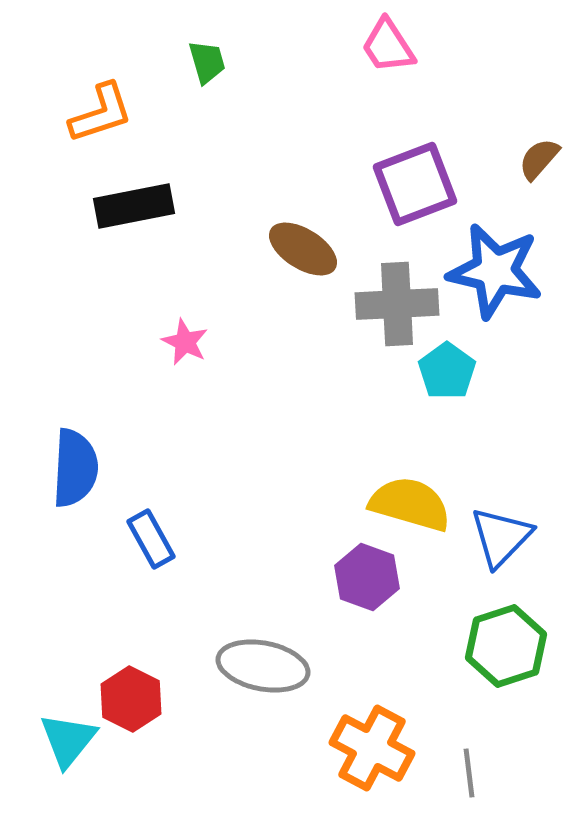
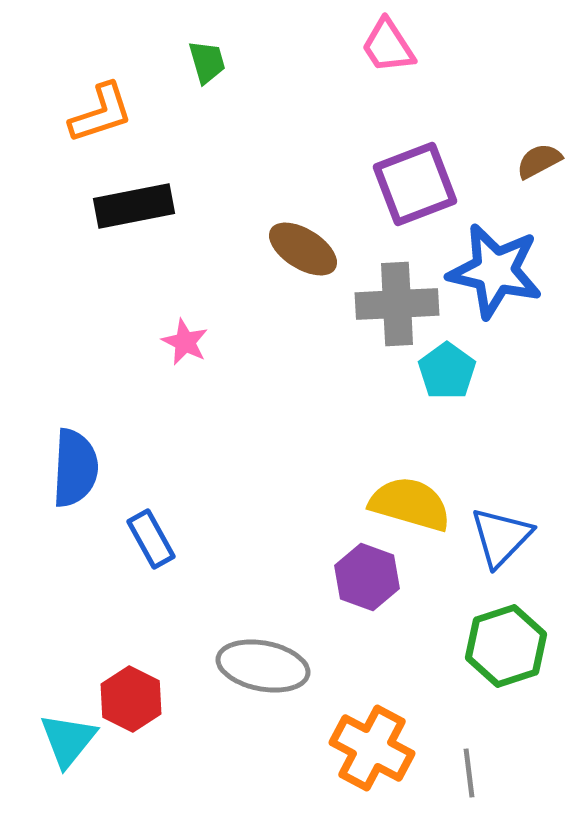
brown semicircle: moved 2 px down; rotated 21 degrees clockwise
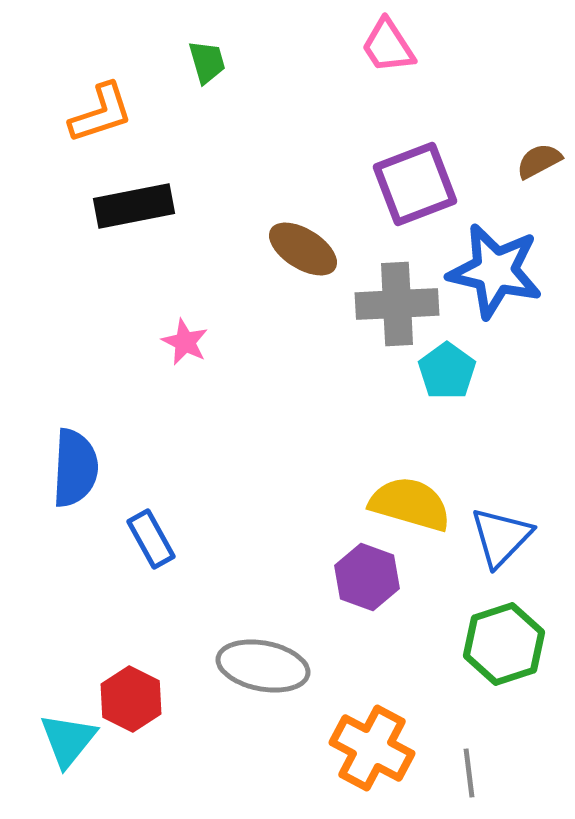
green hexagon: moved 2 px left, 2 px up
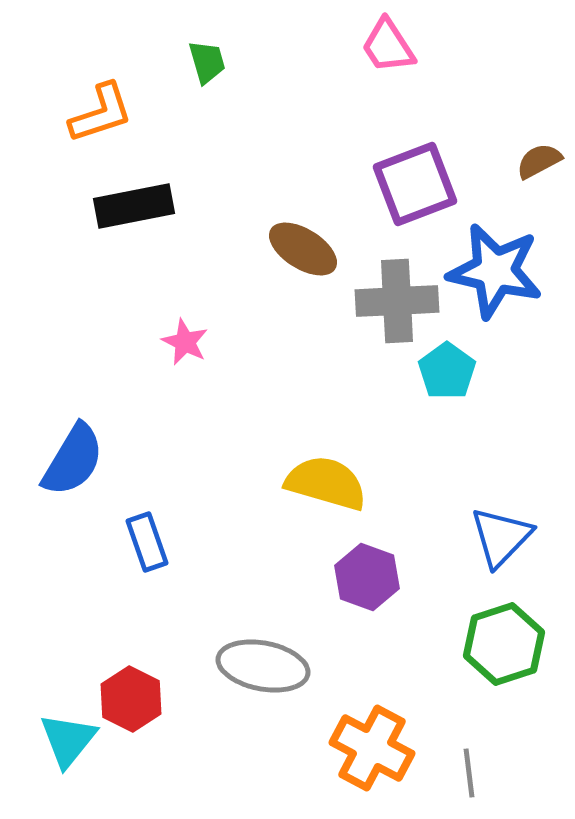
gray cross: moved 3 px up
blue semicircle: moved 2 px left, 8 px up; rotated 28 degrees clockwise
yellow semicircle: moved 84 px left, 21 px up
blue rectangle: moved 4 px left, 3 px down; rotated 10 degrees clockwise
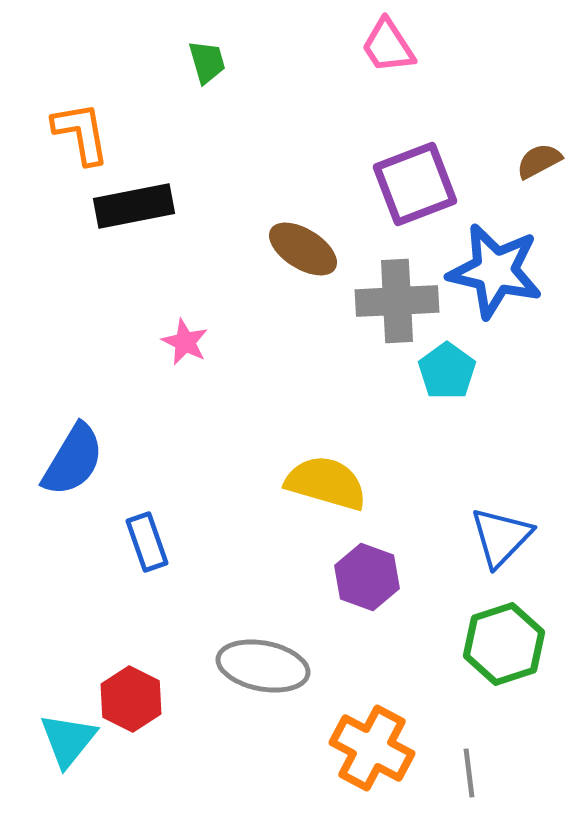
orange L-shape: moved 20 px left, 20 px down; rotated 82 degrees counterclockwise
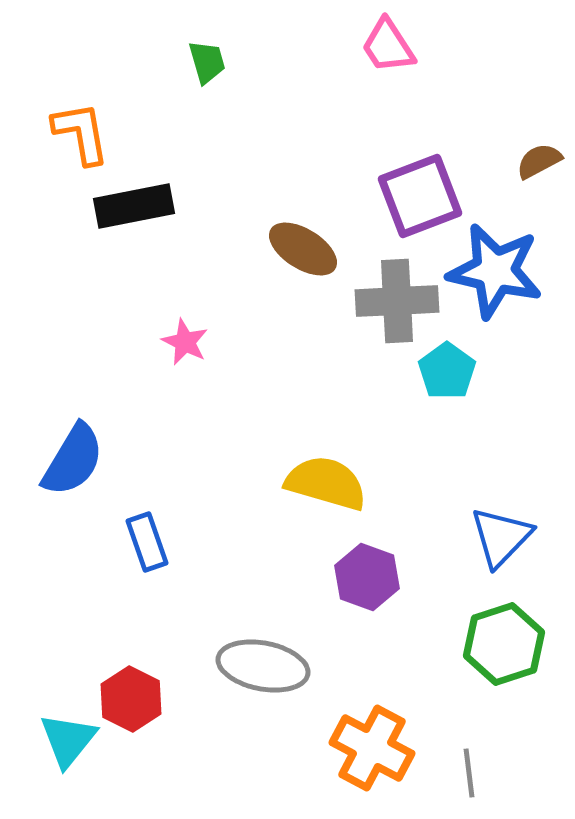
purple square: moved 5 px right, 12 px down
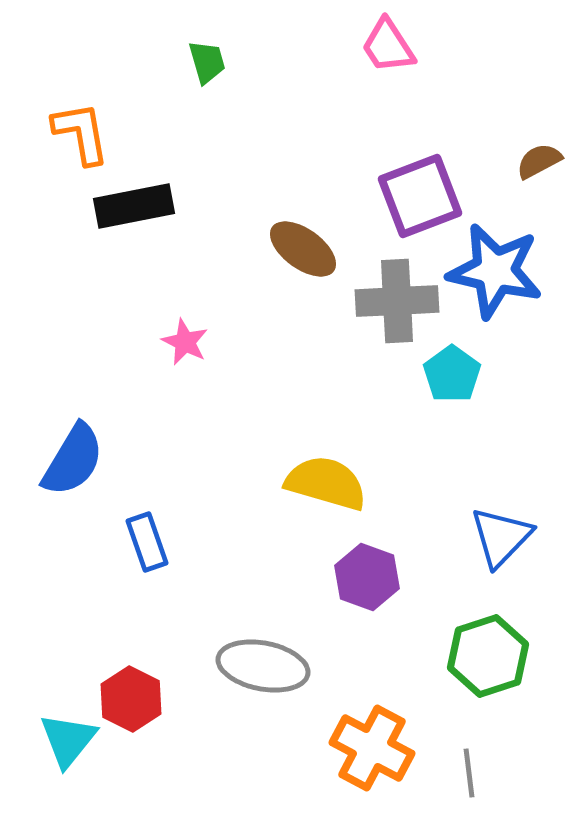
brown ellipse: rotated 4 degrees clockwise
cyan pentagon: moved 5 px right, 3 px down
green hexagon: moved 16 px left, 12 px down
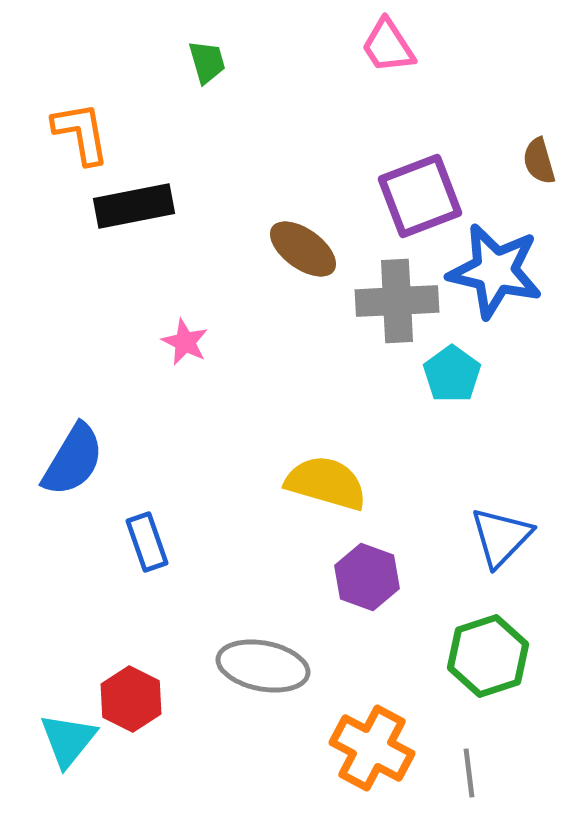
brown semicircle: rotated 78 degrees counterclockwise
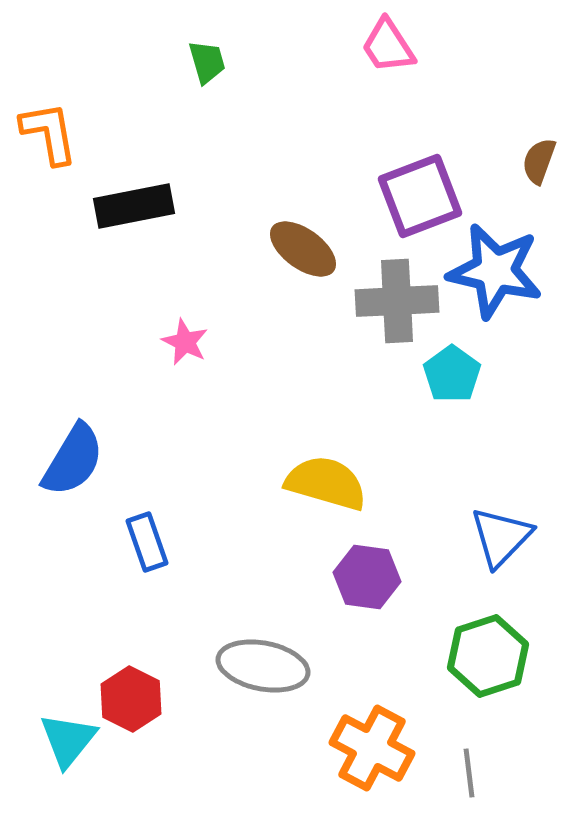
orange L-shape: moved 32 px left
brown semicircle: rotated 36 degrees clockwise
purple hexagon: rotated 12 degrees counterclockwise
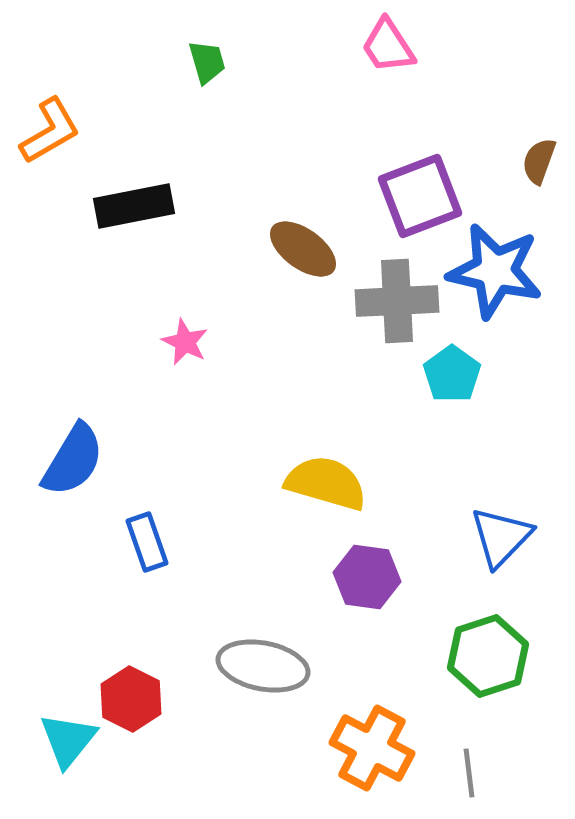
orange L-shape: moved 1 px right, 2 px up; rotated 70 degrees clockwise
